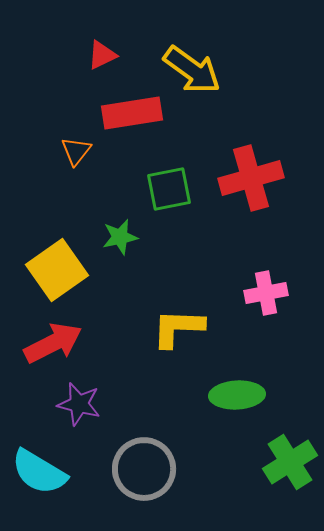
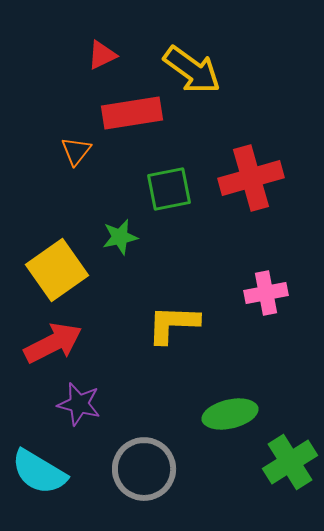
yellow L-shape: moved 5 px left, 4 px up
green ellipse: moved 7 px left, 19 px down; rotated 10 degrees counterclockwise
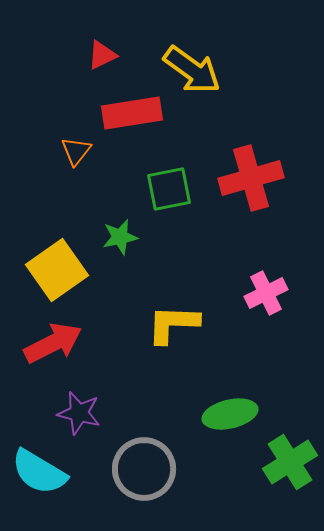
pink cross: rotated 15 degrees counterclockwise
purple star: moved 9 px down
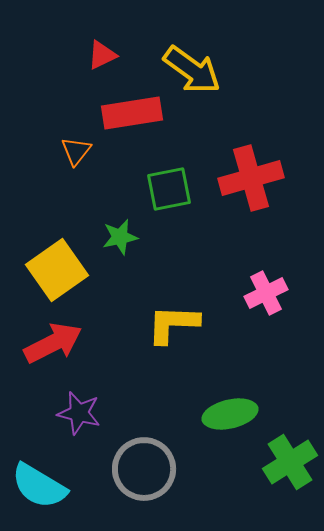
cyan semicircle: moved 14 px down
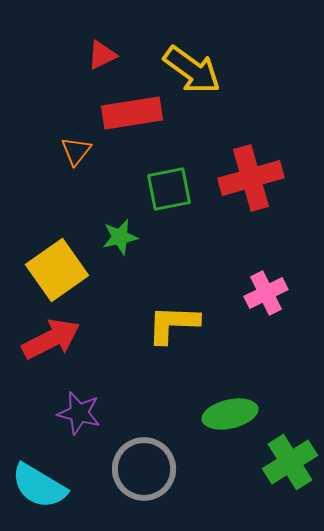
red arrow: moved 2 px left, 4 px up
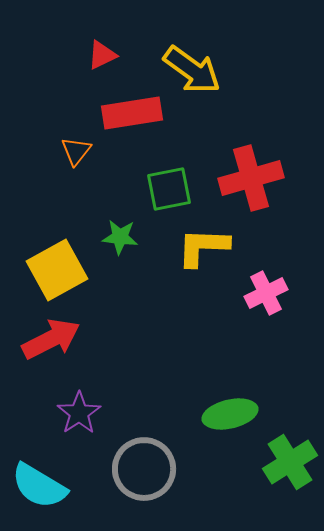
green star: rotated 18 degrees clockwise
yellow square: rotated 6 degrees clockwise
yellow L-shape: moved 30 px right, 77 px up
purple star: rotated 24 degrees clockwise
